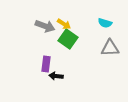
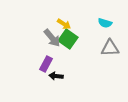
gray arrow: moved 7 px right, 12 px down; rotated 30 degrees clockwise
purple rectangle: rotated 21 degrees clockwise
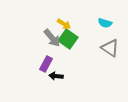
gray triangle: rotated 36 degrees clockwise
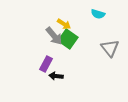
cyan semicircle: moved 7 px left, 9 px up
gray arrow: moved 2 px right, 2 px up
gray triangle: rotated 18 degrees clockwise
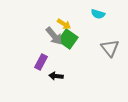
purple rectangle: moved 5 px left, 2 px up
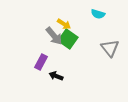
black arrow: rotated 16 degrees clockwise
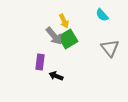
cyan semicircle: moved 4 px right, 1 px down; rotated 32 degrees clockwise
yellow arrow: moved 3 px up; rotated 32 degrees clockwise
green square: rotated 24 degrees clockwise
purple rectangle: moved 1 px left; rotated 21 degrees counterclockwise
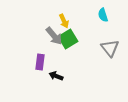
cyan semicircle: moved 1 px right; rotated 24 degrees clockwise
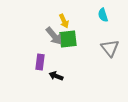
green square: rotated 24 degrees clockwise
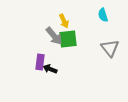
black arrow: moved 6 px left, 7 px up
